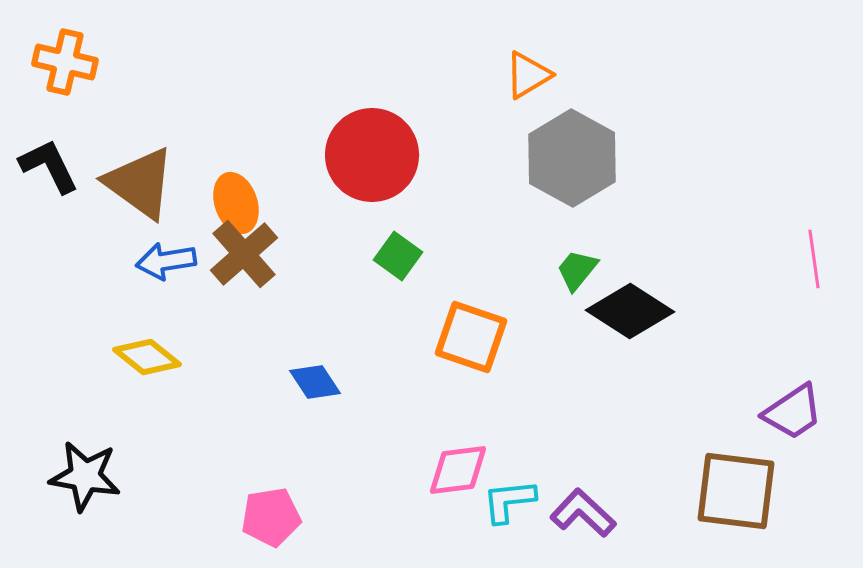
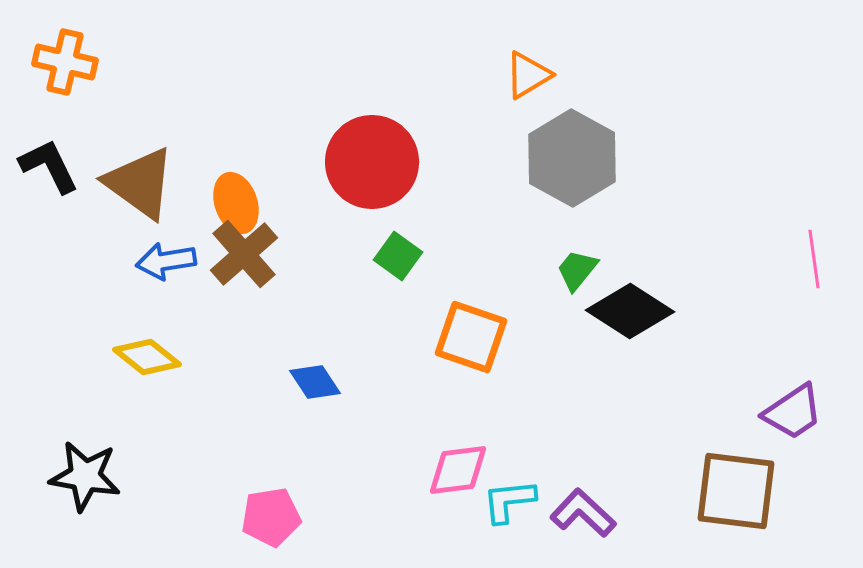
red circle: moved 7 px down
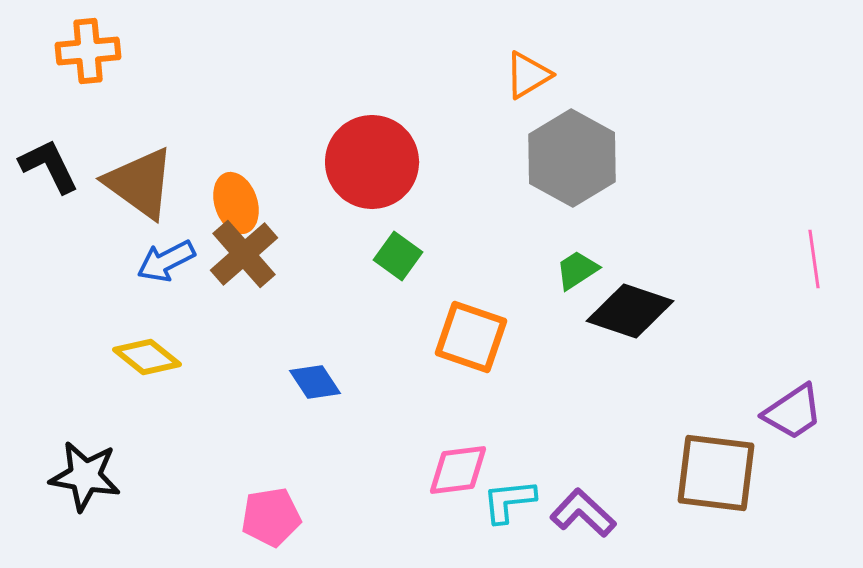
orange cross: moved 23 px right, 11 px up; rotated 18 degrees counterclockwise
blue arrow: rotated 18 degrees counterclockwise
green trapezoid: rotated 18 degrees clockwise
black diamond: rotated 14 degrees counterclockwise
brown square: moved 20 px left, 18 px up
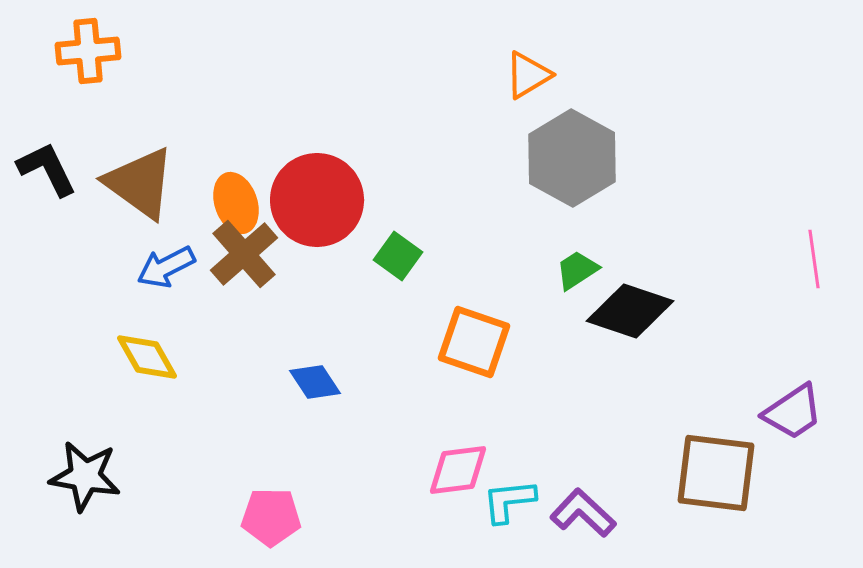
red circle: moved 55 px left, 38 px down
black L-shape: moved 2 px left, 3 px down
blue arrow: moved 6 px down
orange square: moved 3 px right, 5 px down
yellow diamond: rotated 22 degrees clockwise
pink pentagon: rotated 10 degrees clockwise
